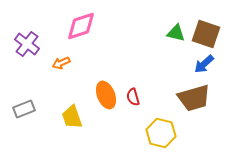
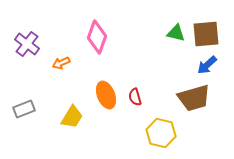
pink diamond: moved 16 px right, 11 px down; rotated 52 degrees counterclockwise
brown square: rotated 24 degrees counterclockwise
blue arrow: moved 3 px right, 1 px down
red semicircle: moved 2 px right
yellow trapezoid: rotated 130 degrees counterclockwise
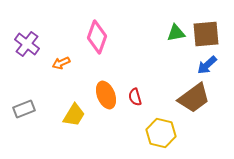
green triangle: rotated 24 degrees counterclockwise
brown trapezoid: rotated 20 degrees counterclockwise
yellow trapezoid: moved 2 px right, 2 px up
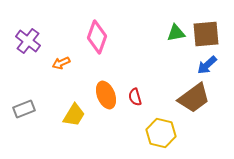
purple cross: moved 1 px right, 3 px up
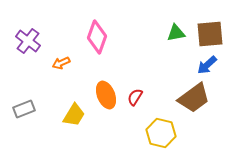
brown square: moved 4 px right
red semicircle: rotated 48 degrees clockwise
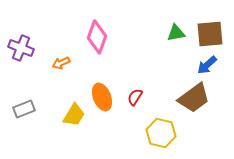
purple cross: moved 7 px left, 7 px down; rotated 15 degrees counterclockwise
orange ellipse: moved 4 px left, 2 px down
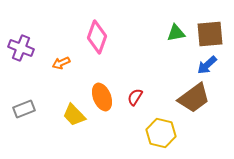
yellow trapezoid: rotated 105 degrees clockwise
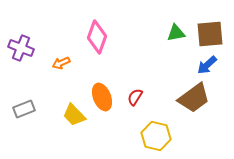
yellow hexagon: moved 5 px left, 3 px down
